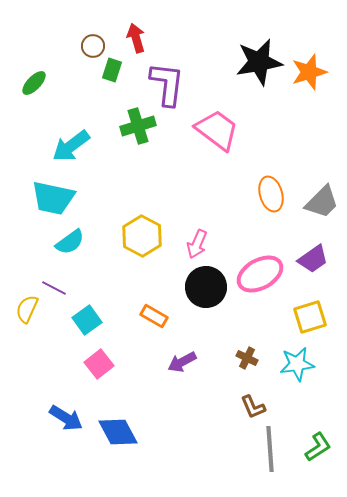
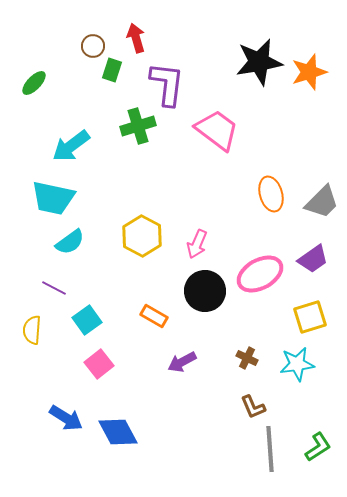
black circle: moved 1 px left, 4 px down
yellow semicircle: moved 5 px right, 21 px down; rotated 20 degrees counterclockwise
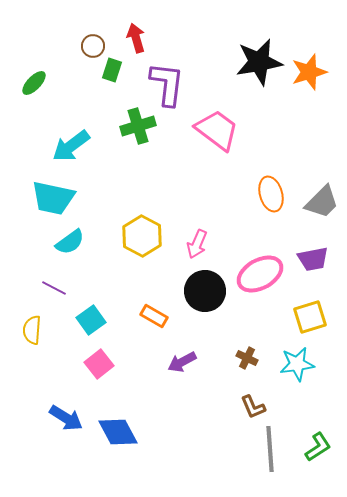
purple trapezoid: rotated 24 degrees clockwise
cyan square: moved 4 px right
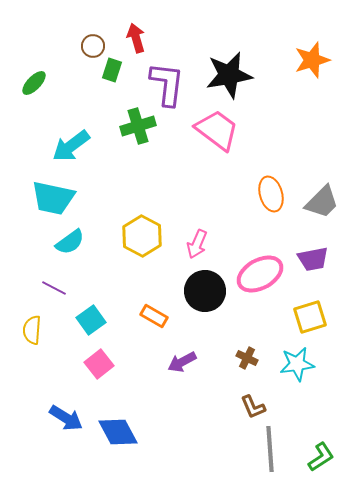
black star: moved 30 px left, 13 px down
orange star: moved 3 px right, 12 px up
green L-shape: moved 3 px right, 10 px down
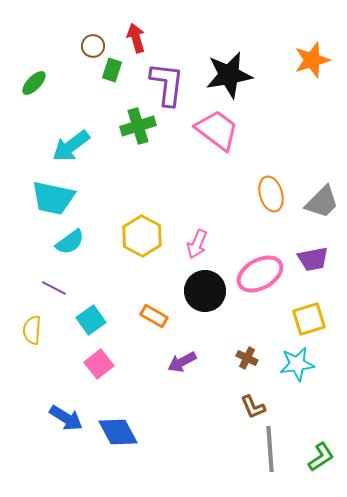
yellow square: moved 1 px left, 2 px down
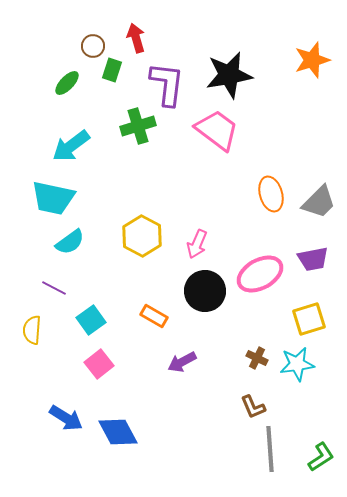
green ellipse: moved 33 px right
gray trapezoid: moved 3 px left
brown cross: moved 10 px right
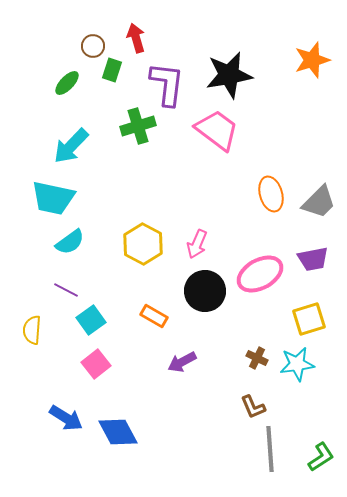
cyan arrow: rotated 9 degrees counterclockwise
yellow hexagon: moved 1 px right, 8 px down
purple line: moved 12 px right, 2 px down
pink square: moved 3 px left
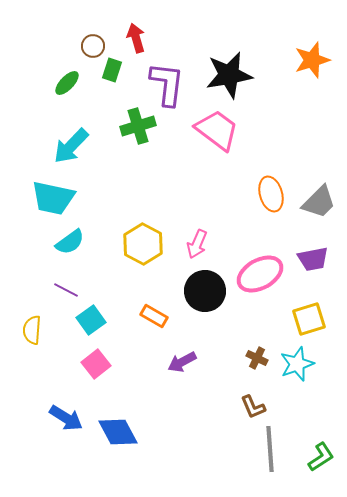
cyan star: rotated 12 degrees counterclockwise
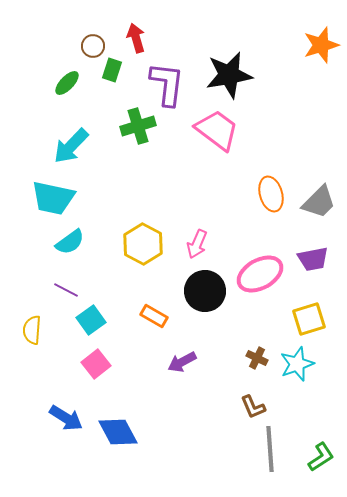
orange star: moved 9 px right, 15 px up
